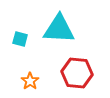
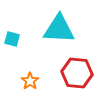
cyan square: moved 8 px left
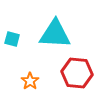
cyan triangle: moved 4 px left, 5 px down
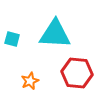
orange star: rotated 12 degrees clockwise
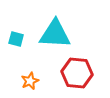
cyan square: moved 4 px right
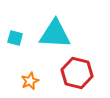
cyan square: moved 1 px left, 1 px up
red hexagon: rotated 8 degrees clockwise
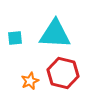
cyan square: rotated 21 degrees counterclockwise
red hexagon: moved 14 px left
